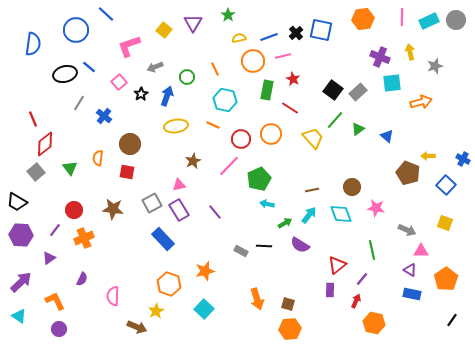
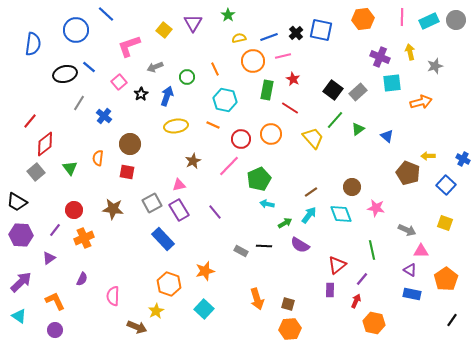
red line at (33, 119): moved 3 px left, 2 px down; rotated 63 degrees clockwise
brown line at (312, 190): moved 1 px left, 2 px down; rotated 24 degrees counterclockwise
purple circle at (59, 329): moved 4 px left, 1 px down
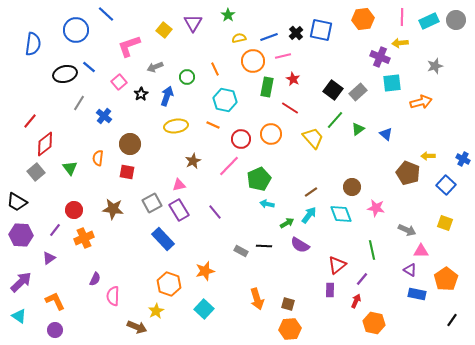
yellow arrow at (410, 52): moved 10 px left, 9 px up; rotated 84 degrees counterclockwise
green rectangle at (267, 90): moved 3 px up
blue triangle at (387, 136): moved 1 px left, 2 px up
green arrow at (285, 223): moved 2 px right
purple semicircle at (82, 279): moved 13 px right
blue rectangle at (412, 294): moved 5 px right
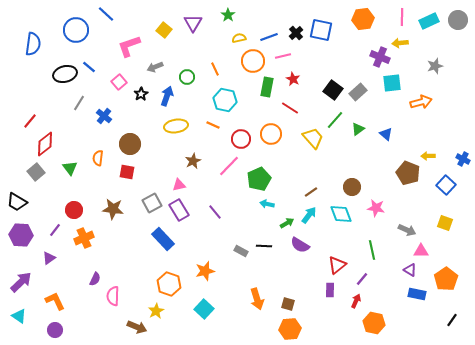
gray circle at (456, 20): moved 2 px right
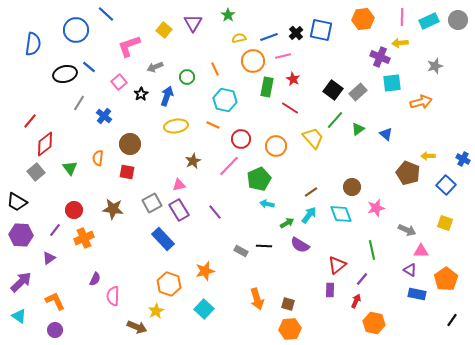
orange circle at (271, 134): moved 5 px right, 12 px down
pink star at (376, 208): rotated 24 degrees counterclockwise
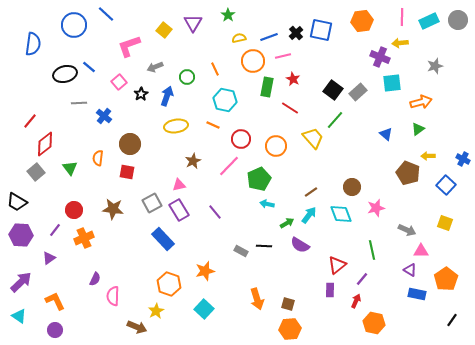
orange hexagon at (363, 19): moved 1 px left, 2 px down
blue circle at (76, 30): moved 2 px left, 5 px up
gray line at (79, 103): rotated 56 degrees clockwise
green triangle at (358, 129): moved 60 px right
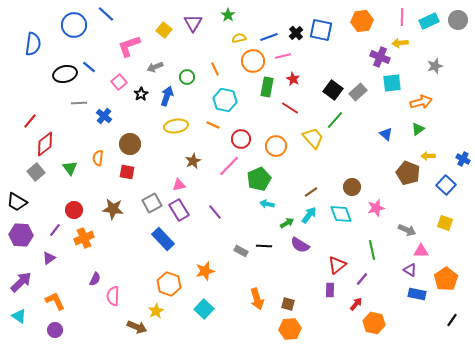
red arrow at (356, 301): moved 3 px down; rotated 16 degrees clockwise
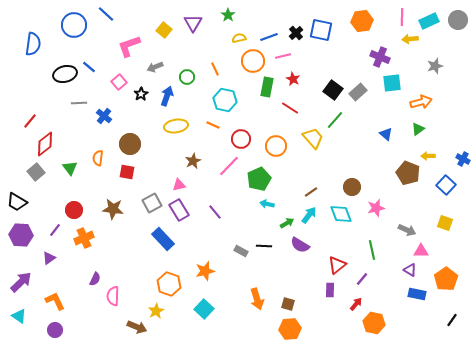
yellow arrow at (400, 43): moved 10 px right, 4 px up
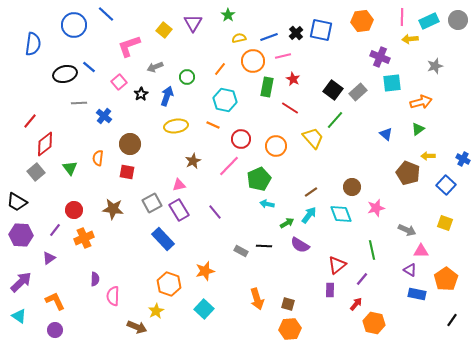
orange line at (215, 69): moved 5 px right; rotated 64 degrees clockwise
purple semicircle at (95, 279): rotated 24 degrees counterclockwise
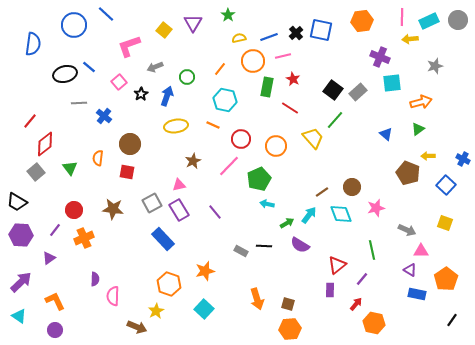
brown line at (311, 192): moved 11 px right
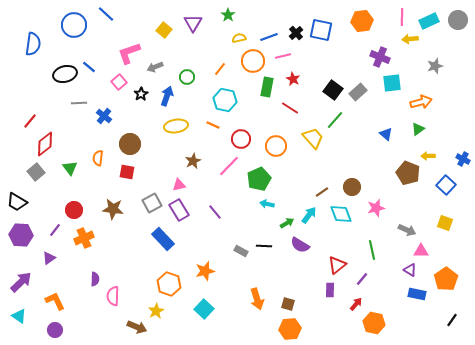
pink L-shape at (129, 46): moved 7 px down
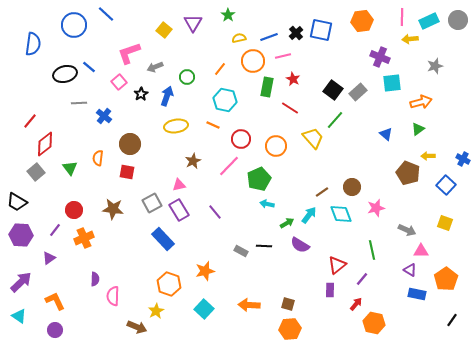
orange arrow at (257, 299): moved 8 px left, 6 px down; rotated 110 degrees clockwise
